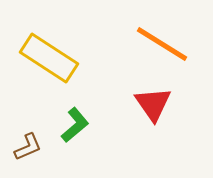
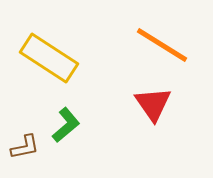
orange line: moved 1 px down
green L-shape: moved 9 px left
brown L-shape: moved 3 px left; rotated 12 degrees clockwise
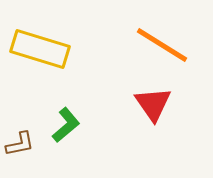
yellow rectangle: moved 9 px left, 9 px up; rotated 16 degrees counterclockwise
brown L-shape: moved 5 px left, 3 px up
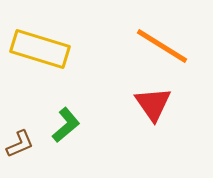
orange line: moved 1 px down
brown L-shape: rotated 12 degrees counterclockwise
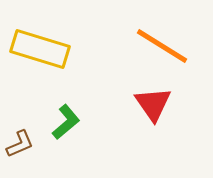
green L-shape: moved 3 px up
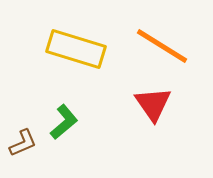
yellow rectangle: moved 36 px right
green L-shape: moved 2 px left
brown L-shape: moved 3 px right, 1 px up
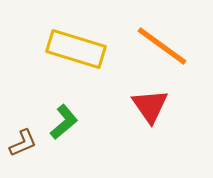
orange line: rotated 4 degrees clockwise
red triangle: moved 3 px left, 2 px down
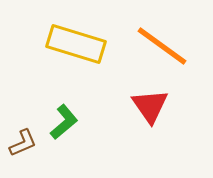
yellow rectangle: moved 5 px up
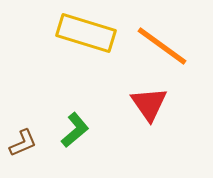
yellow rectangle: moved 10 px right, 11 px up
red triangle: moved 1 px left, 2 px up
green L-shape: moved 11 px right, 8 px down
